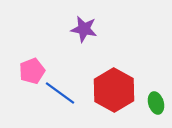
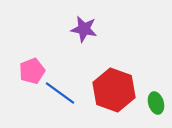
red hexagon: rotated 9 degrees counterclockwise
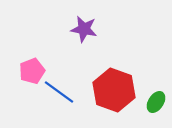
blue line: moved 1 px left, 1 px up
green ellipse: moved 1 px up; rotated 50 degrees clockwise
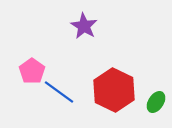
purple star: moved 3 px up; rotated 20 degrees clockwise
pink pentagon: rotated 15 degrees counterclockwise
red hexagon: rotated 6 degrees clockwise
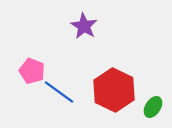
pink pentagon: rotated 15 degrees counterclockwise
green ellipse: moved 3 px left, 5 px down
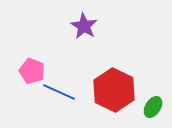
blue line: rotated 12 degrees counterclockwise
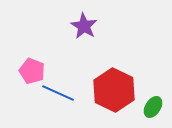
blue line: moved 1 px left, 1 px down
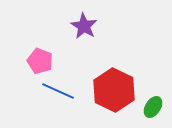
pink pentagon: moved 8 px right, 10 px up
blue line: moved 2 px up
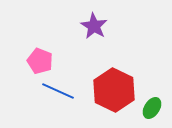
purple star: moved 10 px right
green ellipse: moved 1 px left, 1 px down
